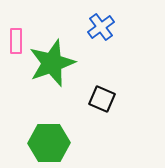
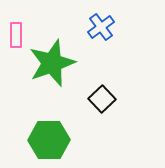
pink rectangle: moved 6 px up
black square: rotated 24 degrees clockwise
green hexagon: moved 3 px up
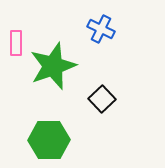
blue cross: moved 2 px down; rotated 28 degrees counterclockwise
pink rectangle: moved 8 px down
green star: moved 1 px right, 3 px down
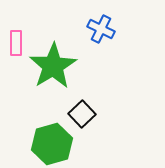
green star: rotated 12 degrees counterclockwise
black square: moved 20 px left, 15 px down
green hexagon: moved 3 px right, 4 px down; rotated 15 degrees counterclockwise
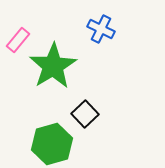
pink rectangle: moved 2 px right, 3 px up; rotated 40 degrees clockwise
black square: moved 3 px right
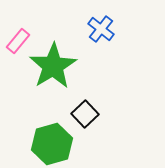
blue cross: rotated 12 degrees clockwise
pink rectangle: moved 1 px down
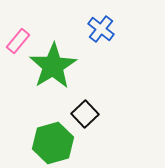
green hexagon: moved 1 px right, 1 px up
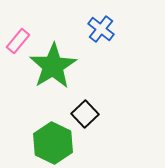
green hexagon: rotated 18 degrees counterclockwise
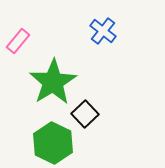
blue cross: moved 2 px right, 2 px down
green star: moved 16 px down
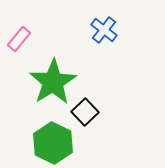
blue cross: moved 1 px right, 1 px up
pink rectangle: moved 1 px right, 2 px up
black square: moved 2 px up
